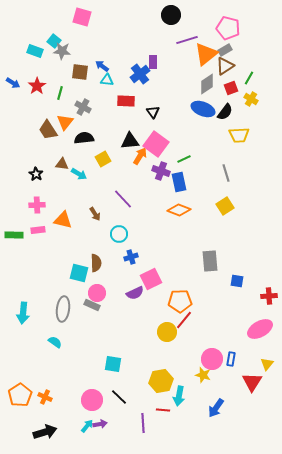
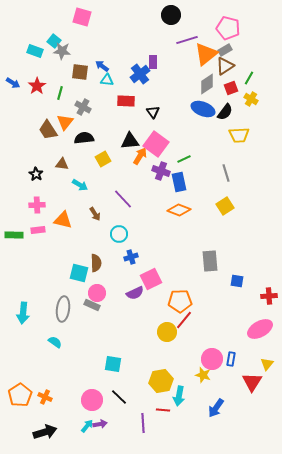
cyan arrow at (79, 174): moved 1 px right, 11 px down
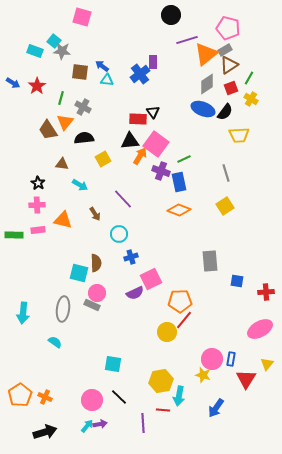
brown triangle at (225, 66): moved 4 px right, 1 px up
green line at (60, 93): moved 1 px right, 5 px down
red rectangle at (126, 101): moved 12 px right, 18 px down
black star at (36, 174): moved 2 px right, 9 px down
red cross at (269, 296): moved 3 px left, 4 px up
red triangle at (252, 382): moved 6 px left, 3 px up
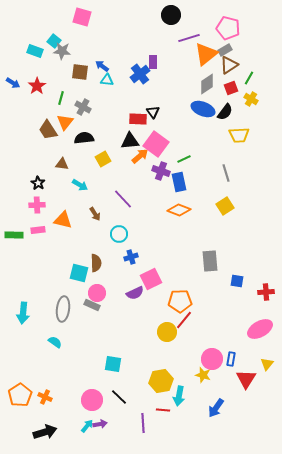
purple line at (187, 40): moved 2 px right, 2 px up
orange arrow at (140, 156): rotated 18 degrees clockwise
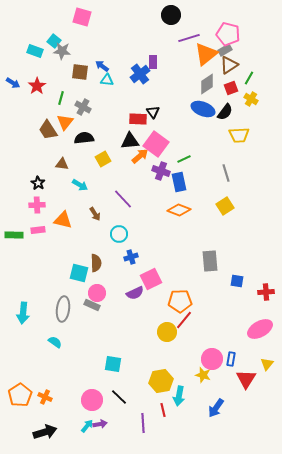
pink pentagon at (228, 28): moved 6 px down
red line at (163, 410): rotated 72 degrees clockwise
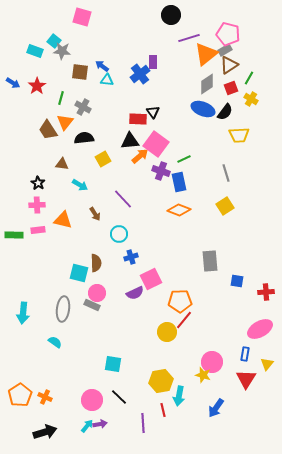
pink circle at (212, 359): moved 3 px down
blue rectangle at (231, 359): moved 14 px right, 5 px up
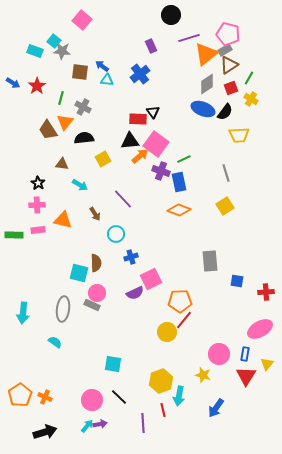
pink square at (82, 17): moved 3 px down; rotated 24 degrees clockwise
purple rectangle at (153, 62): moved 2 px left, 16 px up; rotated 24 degrees counterclockwise
cyan circle at (119, 234): moved 3 px left
pink circle at (212, 362): moved 7 px right, 8 px up
red triangle at (246, 379): moved 3 px up
yellow hexagon at (161, 381): rotated 10 degrees counterclockwise
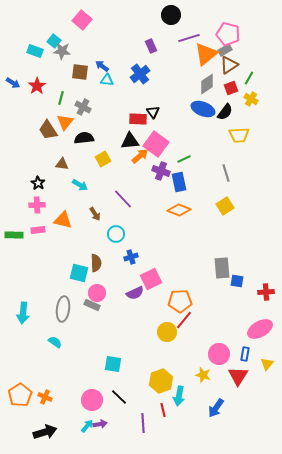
gray rectangle at (210, 261): moved 12 px right, 7 px down
red triangle at (246, 376): moved 8 px left
